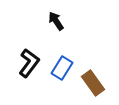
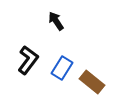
black L-shape: moved 1 px left, 3 px up
brown rectangle: moved 1 px left, 1 px up; rotated 15 degrees counterclockwise
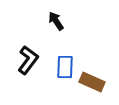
blue rectangle: moved 3 px right, 1 px up; rotated 30 degrees counterclockwise
brown rectangle: rotated 15 degrees counterclockwise
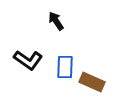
black L-shape: rotated 88 degrees clockwise
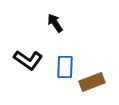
black arrow: moved 1 px left, 2 px down
brown rectangle: rotated 45 degrees counterclockwise
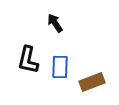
black L-shape: rotated 68 degrees clockwise
blue rectangle: moved 5 px left
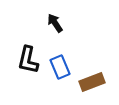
blue rectangle: rotated 25 degrees counterclockwise
